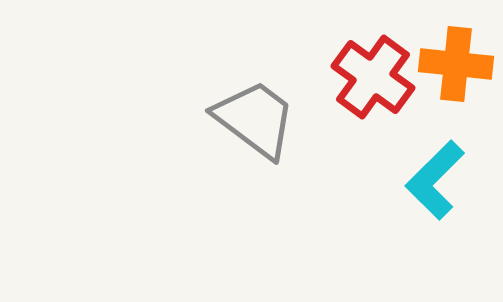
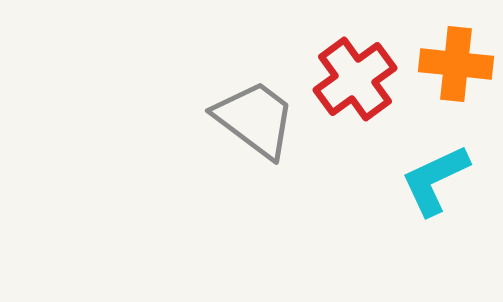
red cross: moved 18 px left, 2 px down; rotated 18 degrees clockwise
cyan L-shape: rotated 20 degrees clockwise
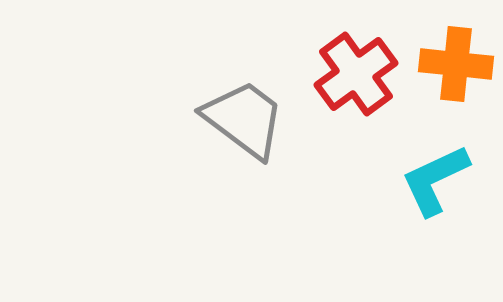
red cross: moved 1 px right, 5 px up
gray trapezoid: moved 11 px left
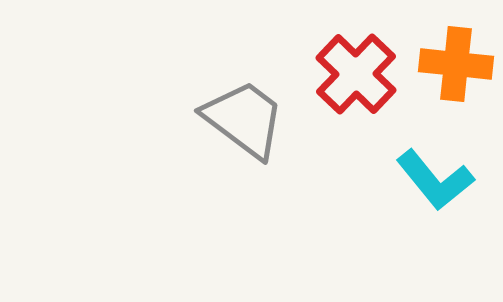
red cross: rotated 10 degrees counterclockwise
cyan L-shape: rotated 104 degrees counterclockwise
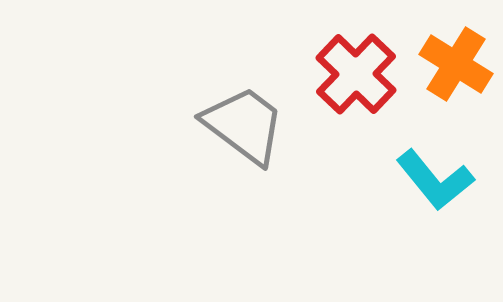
orange cross: rotated 26 degrees clockwise
gray trapezoid: moved 6 px down
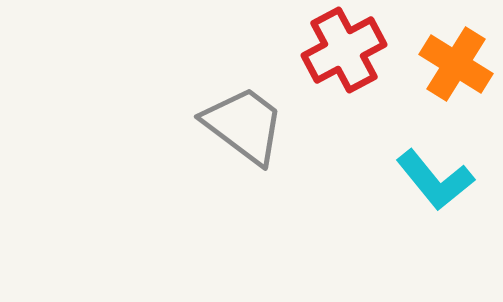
red cross: moved 12 px left, 24 px up; rotated 18 degrees clockwise
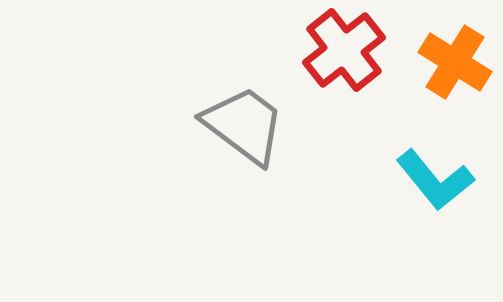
red cross: rotated 10 degrees counterclockwise
orange cross: moved 1 px left, 2 px up
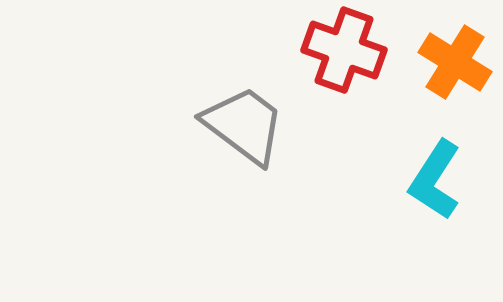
red cross: rotated 32 degrees counterclockwise
cyan L-shape: rotated 72 degrees clockwise
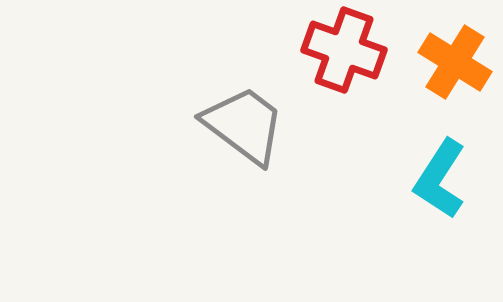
cyan L-shape: moved 5 px right, 1 px up
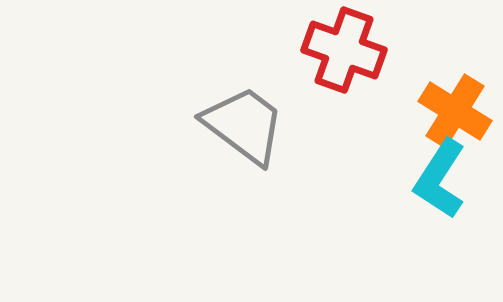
orange cross: moved 49 px down
